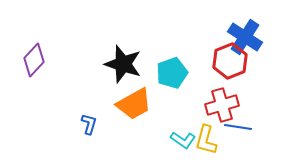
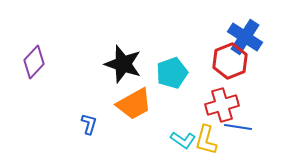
purple diamond: moved 2 px down
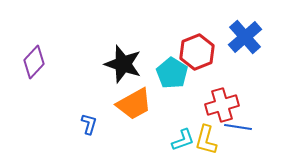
blue cross: rotated 16 degrees clockwise
red hexagon: moved 33 px left, 9 px up
cyan pentagon: rotated 20 degrees counterclockwise
cyan L-shape: rotated 55 degrees counterclockwise
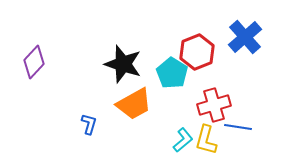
red cross: moved 8 px left
cyan L-shape: rotated 20 degrees counterclockwise
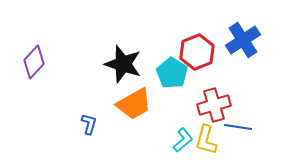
blue cross: moved 2 px left, 3 px down; rotated 8 degrees clockwise
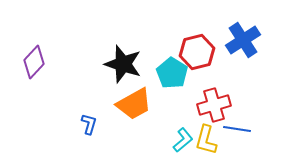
red hexagon: rotated 8 degrees clockwise
blue line: moved 1 px left, 2 px down
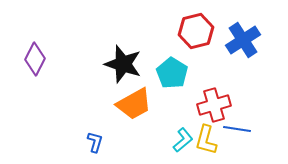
red hexagon: moved 1 px left, 21 px up
purple diamond: moved 1 px right, 3 px up; rotated 16 degrees counterclockwise
blue L-shape: moved 6 px right, 18 px down
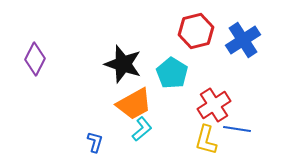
red cross: rotated 16 degrees counterclockwise
cyan L-shape: moved 41 px left, 11 px up
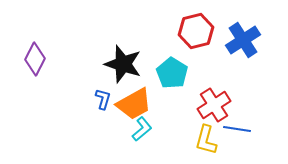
blue L-shape: moved 8 px right, 43 px up
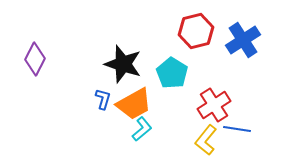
yellow L-shape: rotated 24 degrees clockwise
